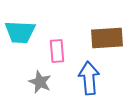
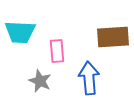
brown rectangle: moved 6 px right, 1 px up
gray star: moved 1 px up
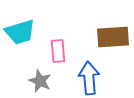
cyan trapezoid: rotated 20 degrees counterclockwise
pink rectangle: moved 1 px right
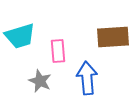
cyan trapezoid: moved 4 px down
blue arrow: moved 2 px left
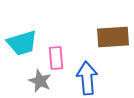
cyan trapezoid: moved 2 px right, 7 px down
pink rectangle: moved 2 px left, 7 px down
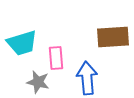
gray star: moved 2 px left, 1 px down; rotated 10 degrees counterclockwise
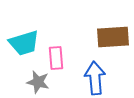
cyan trapezoid: moved 2 px right
blue arrow: moved 8 px right
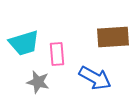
pink rectangle: moved 1 px right, 4 px up
blue arrow: rotated 124 degrees clockwise
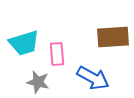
blue arrow: moved 2 px left
